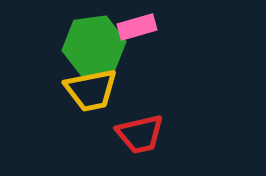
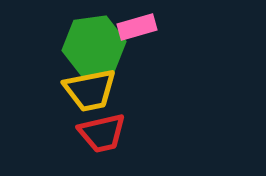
yellow trapezoid: moved 1 px left
red trapezoid: moved 38 px left, 1 px up
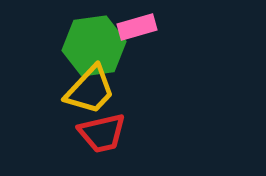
yellow trapezoid: rotated 36 degrees counterclockwise
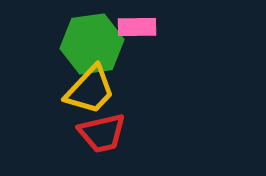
pink rectangle: rotated 15 degrees clockwise
green hexagon: moved 2 px left, 2 px up
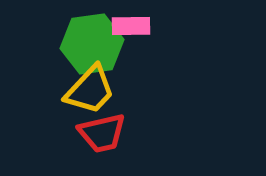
pink rectangle: moved 6 px left, 1 px up
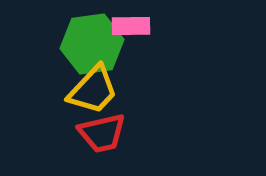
yellow trapezoid: moved 3 px right
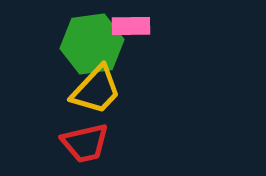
yellow trapezoid: moved 3 px right
red trapezoid: moved 17 px left, 10 px down
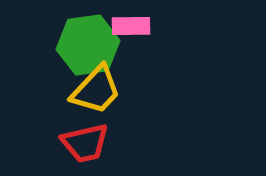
green hexagon: moved 4 px left, 1 px down
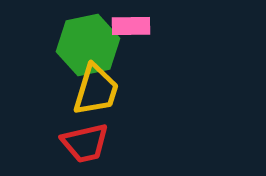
green hexagon: rotated 4 degrees counterclockwise
yellow trapezoid: rotated 26 degrees counterclockwise
